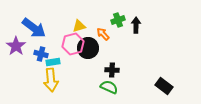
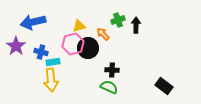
blue arrow: moved 1 px left, 6 px up; rotated 130 degrees clockwise
blue cross: moved 2 px up
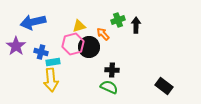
black circle: moved 1 px right, 1 px up
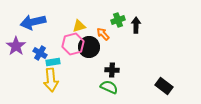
blue cross: moved 1 px left, 1 px down; rotated 16 degrees clockwise
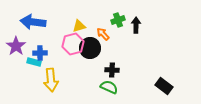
blue arrow: rotated 20 degrees clockwise
black circle: moved 1 px right, 1 px down
blue cross: rotated 32 degrees counterclockwise
cyan rectangle: moved 19 px left; rotated 24 degrees clockwise
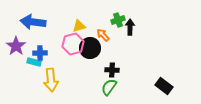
black arrow: moved 6 px left, 2 px down
orange arrow: moved 1 px down
green semicircle: rotated 78 degrees counterclockwise
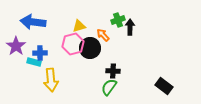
black cross: moved 1 px right, 1 px down
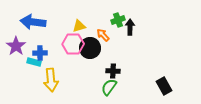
pink hexagon: rotated 15 degrees clockwise
black rectangle: rotated 24 degrees clockwise
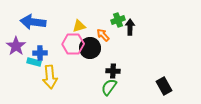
yellow arrow: moved 1 px left, 3 px up
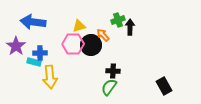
black circle: moved 1 px right, 3 px up
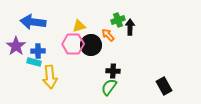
orange arrow: moved 5 px right
blue cross: moved 2 px left, 2 px up
